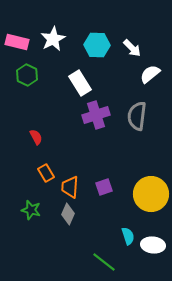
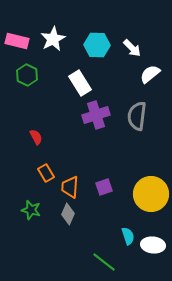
pink rectangle: moved 1 px up
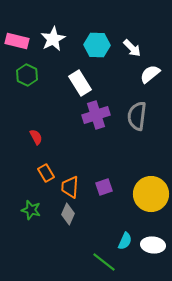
cyan semicircle: moved 3 px left, 5 px down; rotated 42 degrees clockwise
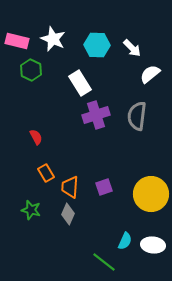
white star: rotated 20 degrees counterclockwise
green hexagon: moved 4 px right, 5 px up
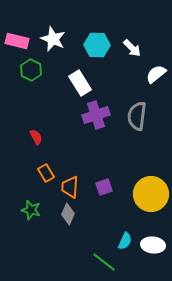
white semicircle: moved 6 px right
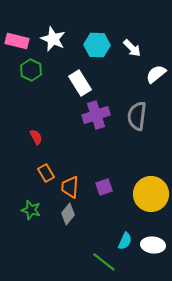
gray diamond: rotated 15 degrees clockwise
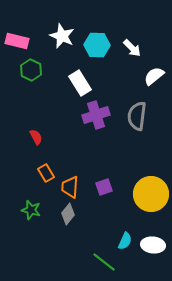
white star: moved 9 px right, 3 px up
white semicircle: moved 2 px left, 2 px down
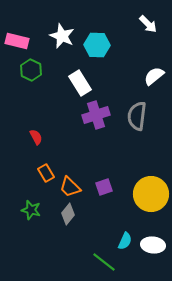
white arrow: moved 16 px right, 24 px up
orange trapezoid: rotated 50 degrees counterclockwise
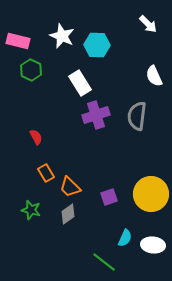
pink rectangle: moved 1 px right
white semicircle: rotated 75 degrees counterclockwise
purple square: moved 5 px right, 10 px down
gray diamond: rotated 15 degrees clockwise
cyan semicircle: moved 3 px up
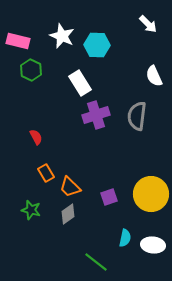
cyan semicircle: rotated 12 degrees counterclockwise
green line: moved 8 px left
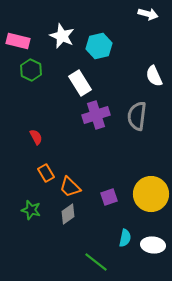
white arrow: moved 10 px up; rotated 30 degrees counterclockwise
cyan hexagon: moved 2 px right, 1 px down; rotated 15 degrees counterclockwise
